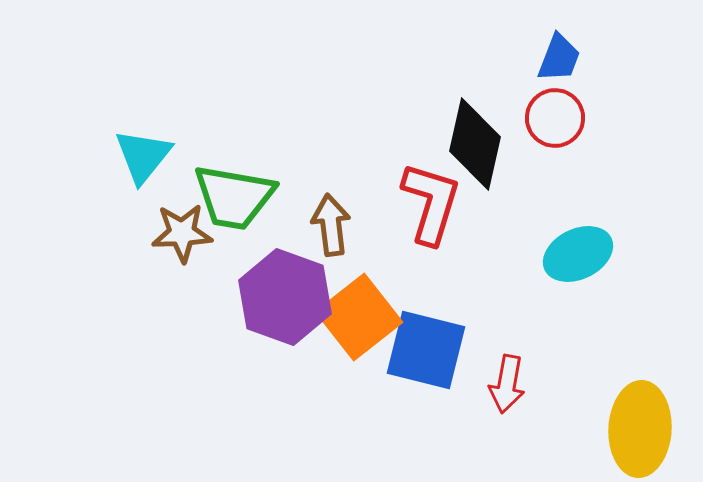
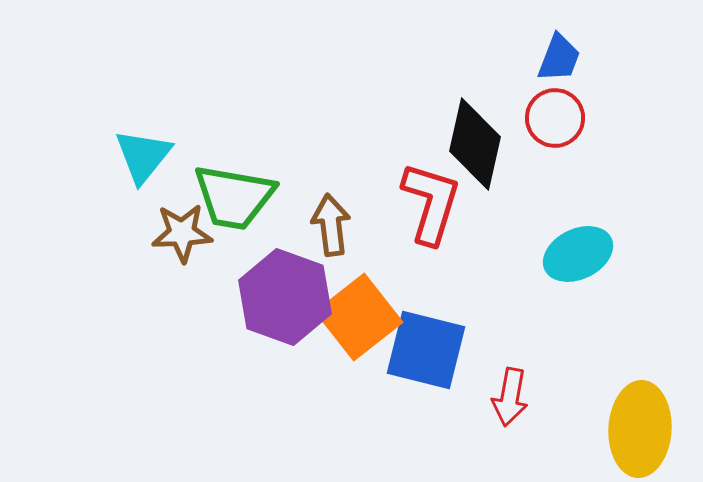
red arrow: moved 3 px right, 13 px down
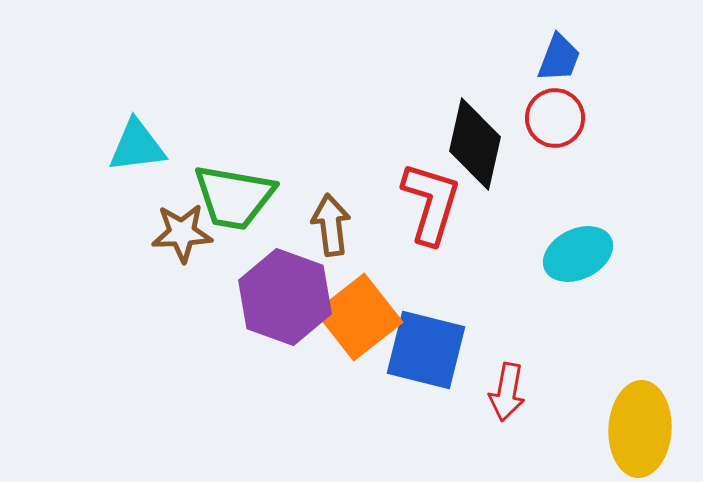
cyan triangle: moved 6 px left, 10 px up; rotated 44 degrees clockwise
red arrow: moved 3 px left, 5 px up
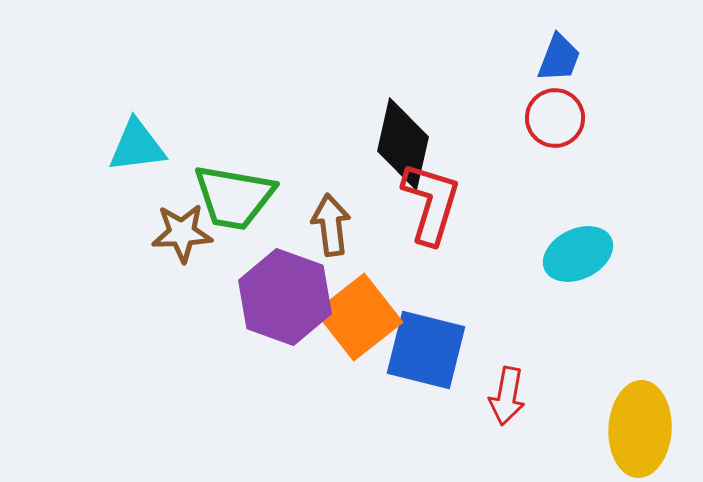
black diamond: moved 72 px left
red arrow: moved 4 px down
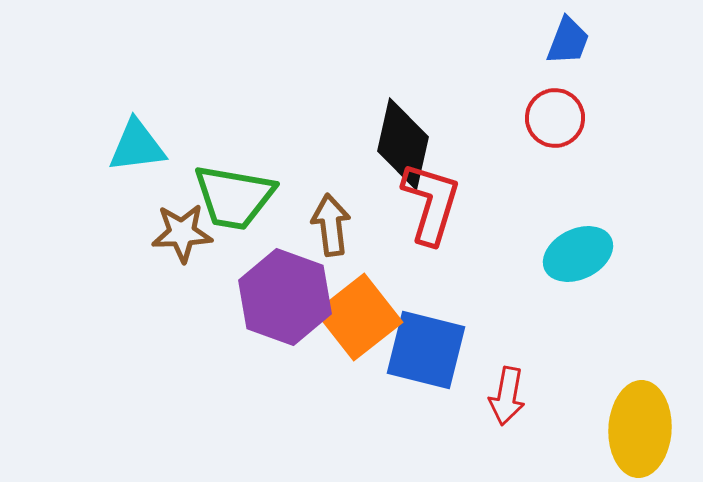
blue trapezoid: moved 9 px right, 17 px up
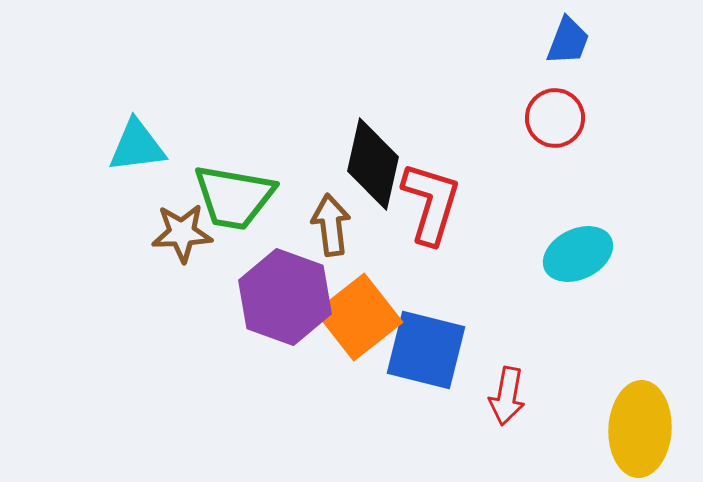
black diamond: moved 30 px left, 20 px down
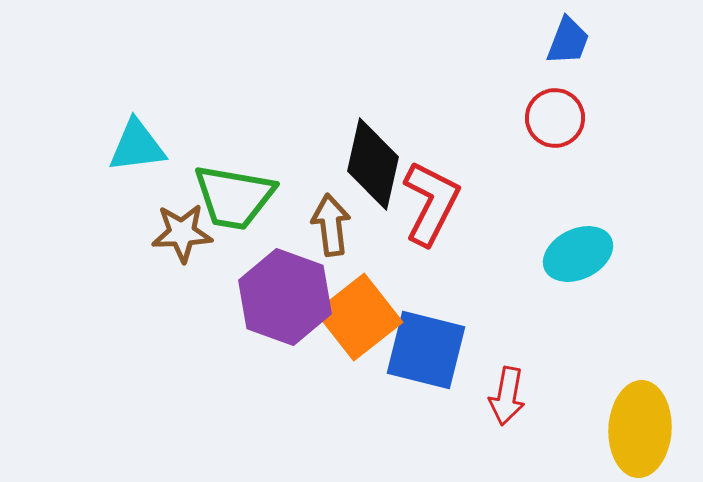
red L-shape: rotated 10 degrees clockwise
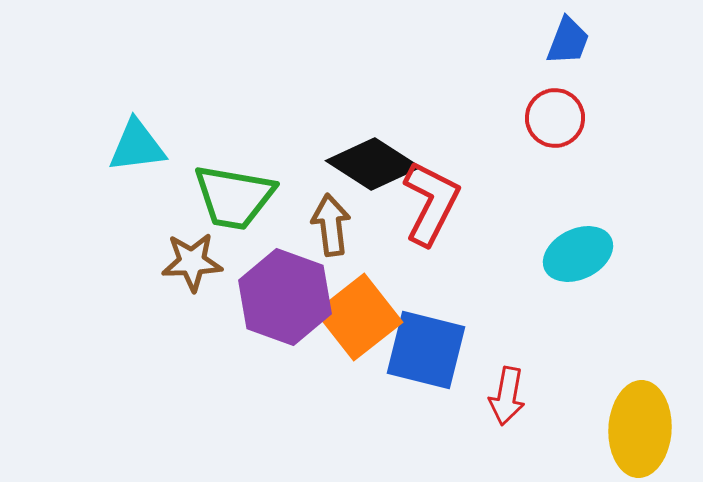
black diamond: rotated 70 degrees counterclockwise
brown star: moved 10 px right, 29 px down
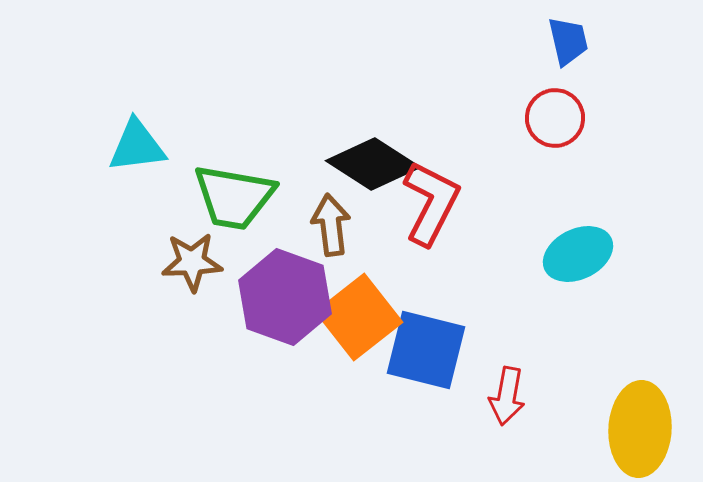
blue trapezoid: rotated 34 degrees counterclockwise
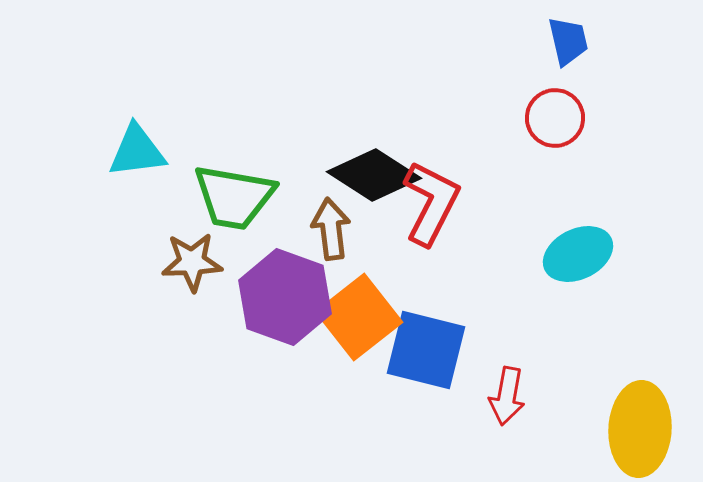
cyan triangle: moved 5 px down
black diamond: moved 1 px right, 11 px down
brown arrow: moved 4 px down
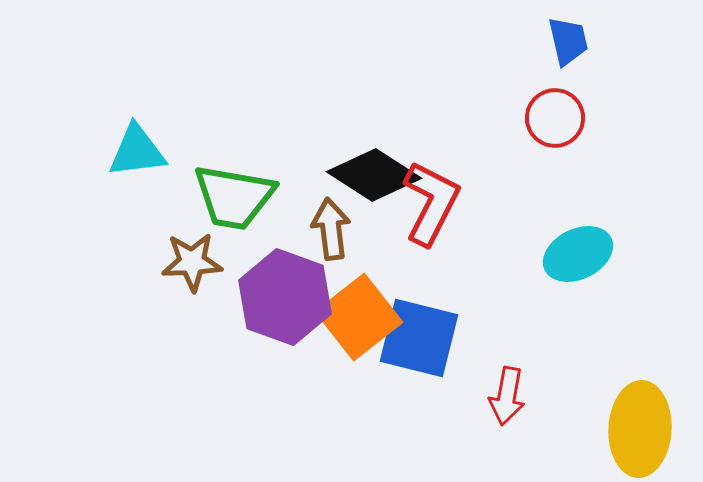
blue square: moved 7 px left, 12 px up
